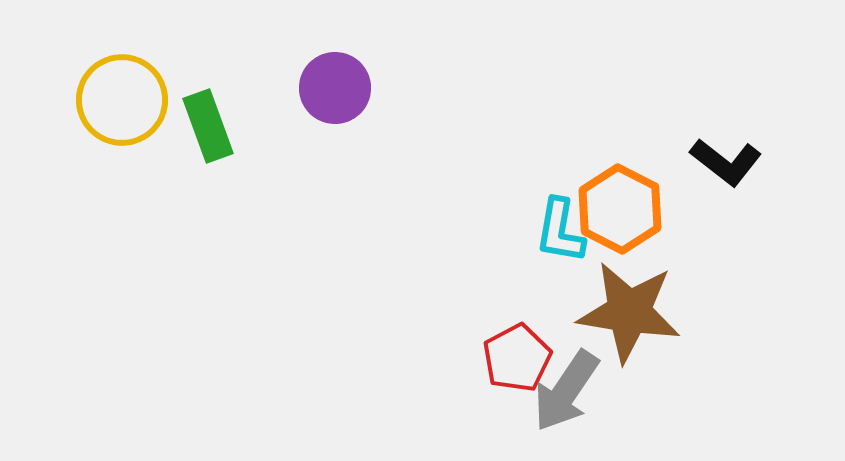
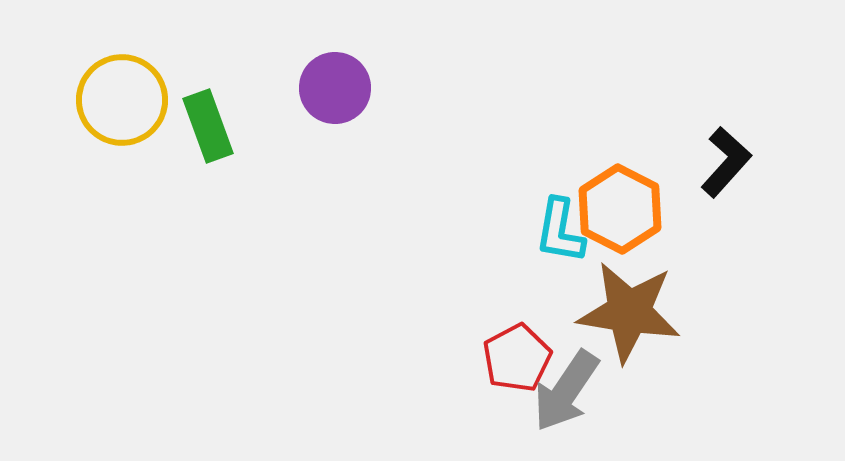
black L-shape: rotated 86 degrees counterclockwise
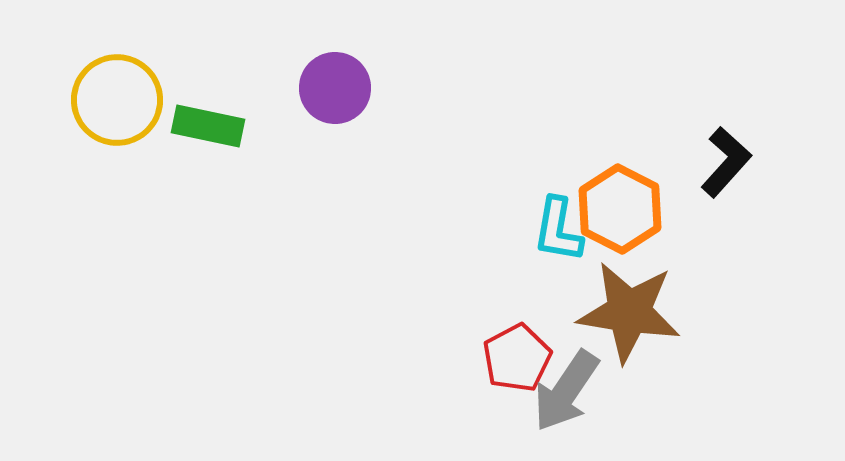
yellow circle: moved 5 px left
green rectangle: rotated 58 degrees counterclockwise
cyan L-shape: moved 2 px left, 1 px up
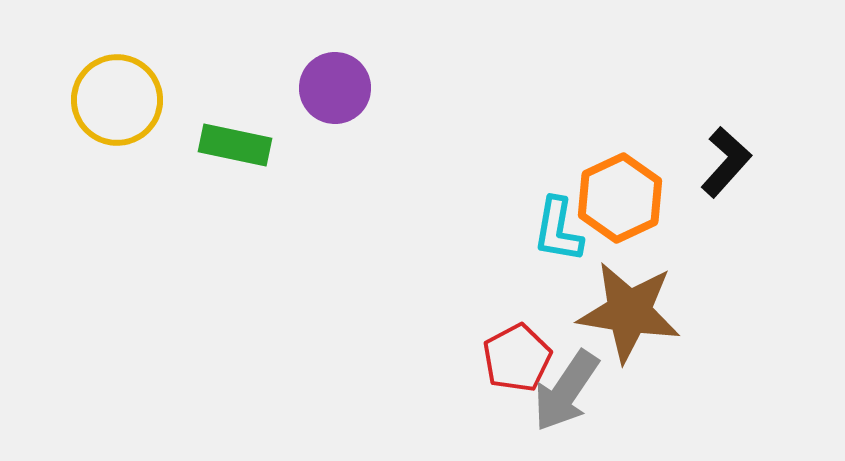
green rectangle: moved 27 px right, 19 px down
orange hexagon: moved 11 px up; rotated 8 degrees clockwise
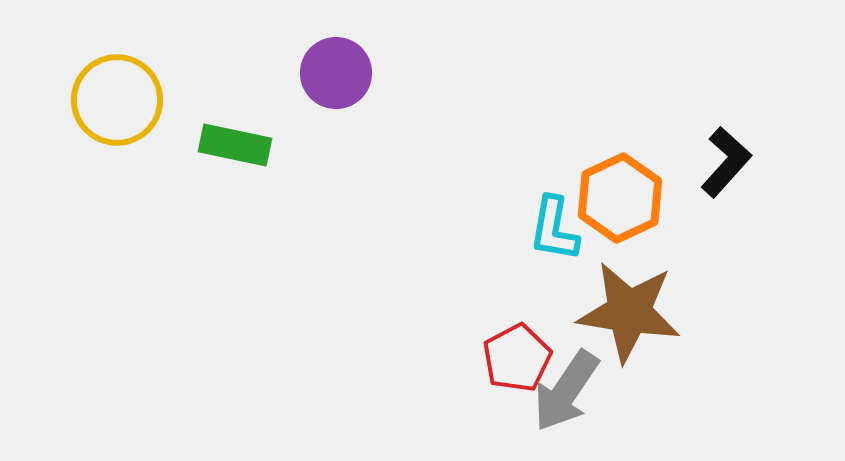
purple circle: moved 1 px right, 15 px up
cyan L-shape: moved 4 px left, 1 px up
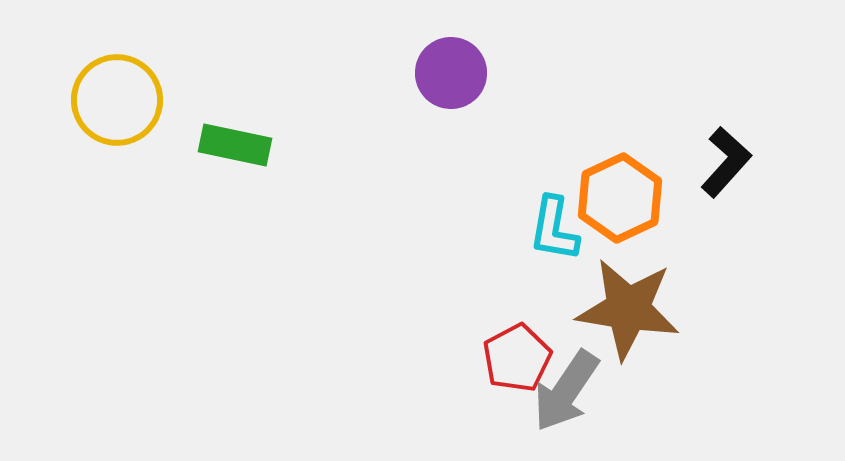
purple circle: moved 115 px right
brown star: moved 1 px left, 3 px up
